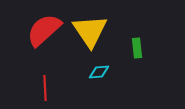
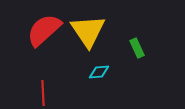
yellow triangle: moved 2 px left
green rectangle: rotated 18 degrees counterclockwise
red line: moved 2 px left, 5 px down
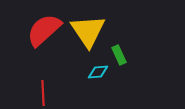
green rectangle: moved 18 px left, 7 px down
cyan diamond: moved 1 px left
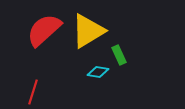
yellow triangle: rotated 33 degrees clockwise
cyan diamond: rotated 15 degrees clockwise
red line: moved 10 px left, 1 px up; rotated 20 degrees clockwise
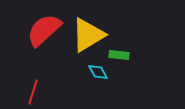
yellow triangle: moved 4 px down
green rectangle: rotated 60 degrees counterclockwise
cyan diamond: rotated 50 degrees clockwise
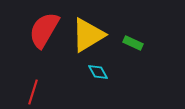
red semicircle: rotated 18 degrees counterclockwise
green rectangle: moved 14 px right, 12 px up; rotated 18 degrees clockwise
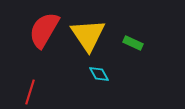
yellow triangle: rotated 33 degrees counterclockwise
cyan diamond: moved 1 px right, 2 px down
red line: moved 3 px left
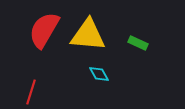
yellow triangle: rotated 51 degrees counterclockwise
green rectangle: moved 5 px right
red line: moved 1 px right
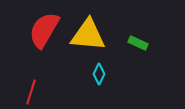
cyan diamond: rotated 55 degrees clockwise
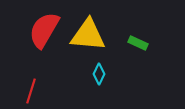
red line: moved 1 px up
